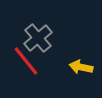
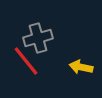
gray cross: rotated 24 degrees clockwise
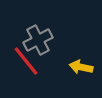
gray cross: moved 2 px down; rotated 12 degrees counterclockwise
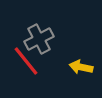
gray cross: moved 1 px right, 1 px up
